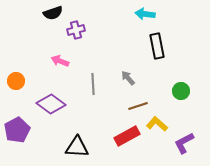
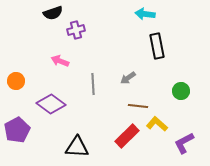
gray arrow: rotated 84 degrees counterclockwise
brown line: rotated 24 degrees clockwise
red rectangle: rotated 15 degrees counterclockwise
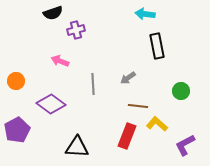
red rectangle: rotated 25 degrees counterclockwise
purple L-shape: moved 1 px right, 2 px down
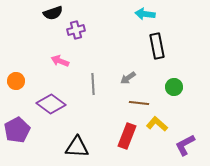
green circle: moved 7 px left, 4 px up
brown line: moved 1 px right, 3 px up
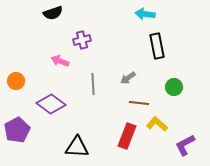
purple cross: moved 6 px right, 10 px down
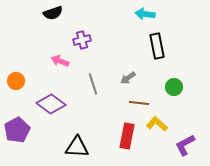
gray line: rotated 15 degrees counterclockwise
red rectangle: rotated 10 degrees counterclockwise
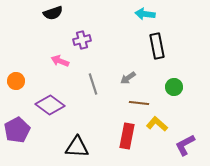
purple diamond: moved 1 px left, 1 px down
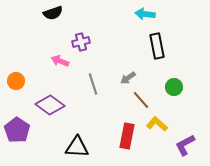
purple cross: moved 1 px left, 2 px down
brown line: moved 2 px right, 3 px up; rotated 42 degrees clockwise
purple pentagon: rotated 10 degrees counterclockwise
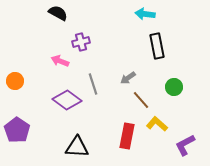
black semicircle: moved 5 px right; rotated 132 degrees counterclockwise
orange circle: moved 1 px left
purple diamond: moved 17 px right, 5 px up
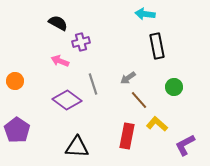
black semicircle: moved 10 px down
brown line: moved 2 px left
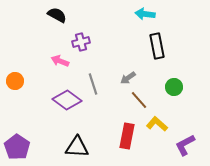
black semicircle: moved 1 px left, 8 px up
purple pentagon: moved 17 px down
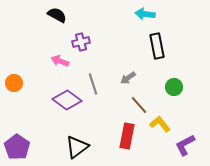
orange circle: moved 1 px left, 2 px down
brown line: moved 5 px down
yellow L-shape: moved 3 px right; rotated 10 degrees clockwise
black triangle: rotated 40 degrees counterclockwise
